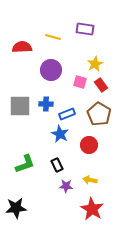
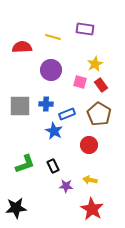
blue star: moved 6 px left, 3 px up
black rectangle: moved 4 px left, 1 px down
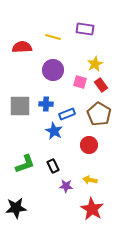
purple circle: moved 2 px right
